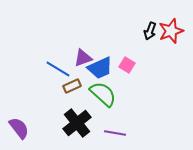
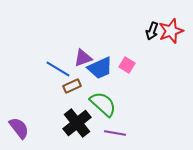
black arrow: moved 2 px right
green semicircle: moved 10 px down
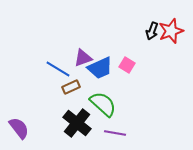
brown rectangle: moved 1 px left, 1 px down
black cross: rotated 12 degrees counterclockwise
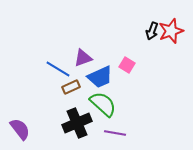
blue trapezoid: moved 9 px down
black cross: rotated 28 degrees clockwise
purple semicircle: moved 1 px right, 1 px down
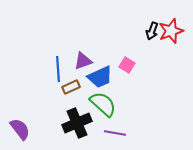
purple triangle: moved 3 px down
blue line: rotated 55 degrees clockwise
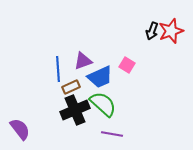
black cross: moved 2 px left, 13 px up
purple line: moved 3 px left, 1 px down
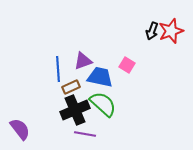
blue trapezoid: rotated 144 degrees counterclockwise
purple line: moved 27 px left
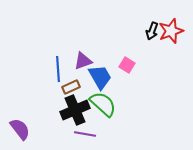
blue trapezoid: rotated 48 degrees clockwise
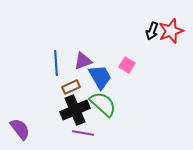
blue line: moved 2 px left, 6 px up
purple line: moved 2 px left, 1 px up
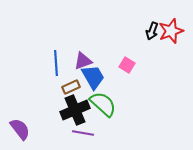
blue trapezoid: moved 7 px left
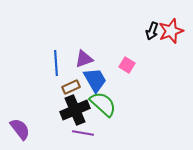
purple triangle: moved 1 px right, 2 px up
blue trapezoid: moved 2 px right, 3 px down
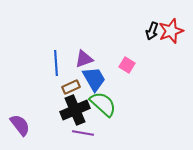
blue trapezoid: moved 1 px left, 1 px up
purple semicircle: moved 4 px up
